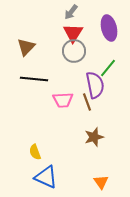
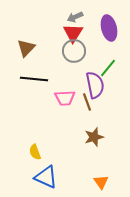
gray arrow: moved 4 px right, 5 px down; rotated 28 degrees clockwise
brown triangle: moved 1 px down
pink trapezoid: moved 2 px right, 2 px up
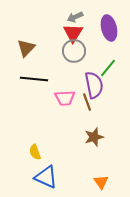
purple semicircle: moved 1 px left
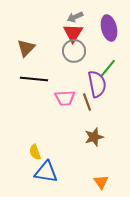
purple semicircle: moved 3 px right, 1 px up
blue triangle: moved 5 px up; rotated 15 degrees counterclockwise
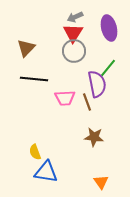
brown star: rotated 24 degrees clockwise
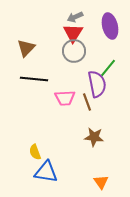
purple ellipse: moved 1 px right, 2 px up
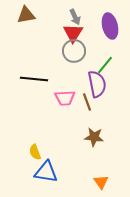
gray arrow: rotated 91 degrees counterclockwise
brown triangle: moved 33 px up; rotated 36 degrees clockwise
green line: moved 3 px left, 3 px up
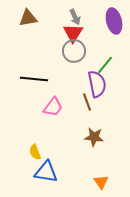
brown triangle: moved 2 px right, 3 px down
purple ellipse: moved 4 px right, 5 px up
pink trapezoid: moved 12 px left, 9 px down; rotated 50 degrees counterclockwise
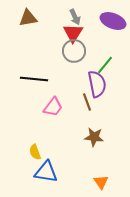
purple ellipse: moved 1 px left; rotated 55 degrees counterclockwise
